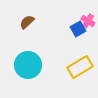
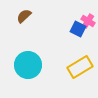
brown semicircle: moved 3 px left, 6 px up
blue square: rotated 35 degrees counterclockwise
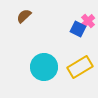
pink cross: rotated 16 degrees clockwise
cyan circle: moved 16 px right, 2 px down
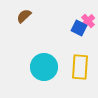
blue square: moved 1 px right, 1 px up
yellow rectangle: rotated 55 degrees counterclockwise
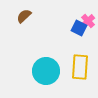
cyan circle: moved 2 px right, 4 px down
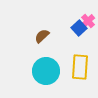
brown semicircle: moved 18 px right, 20 px down
blue square: rotated 21 degrees clockwise
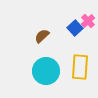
blue square: moved 4 px left
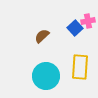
pink cross: rotated 32 degrees clockwise
cyan circle: moved 5 px down
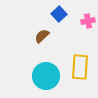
blue square: moved 16 px left, 14 px up
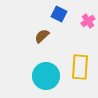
blue square: rotated 21 degrees counterclockwise
pink cross: rotated 24 degrees counterclockwise
